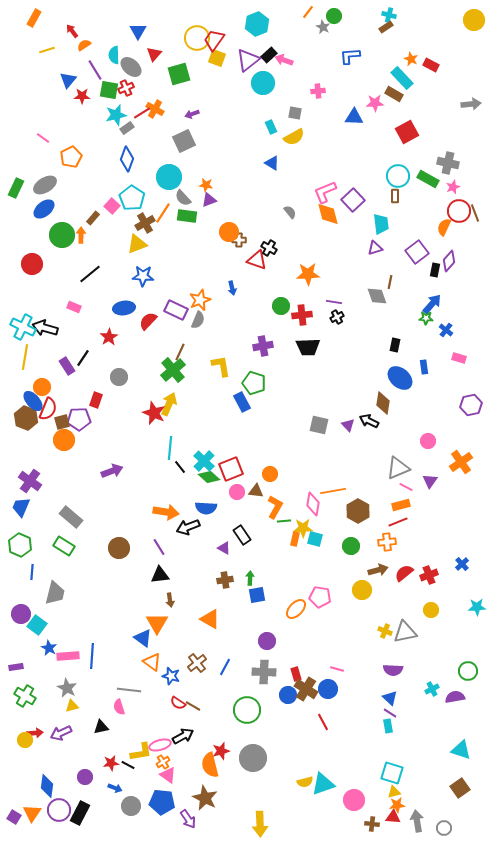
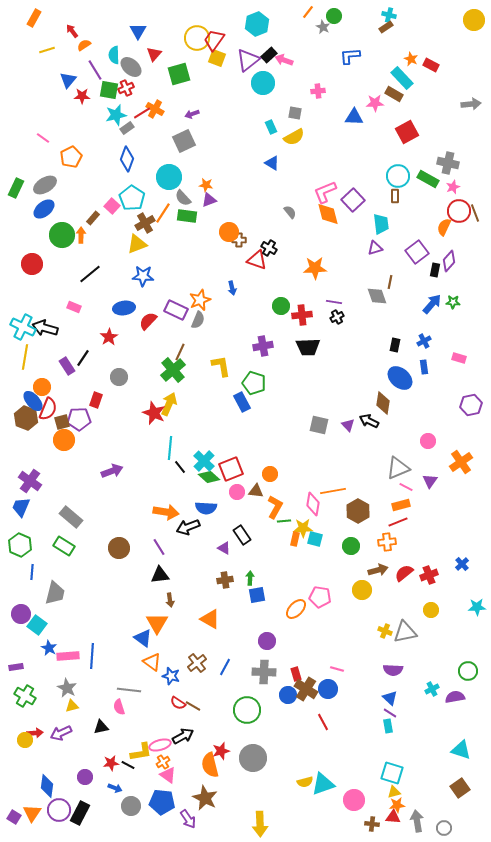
orange star at (308, 274): moved 7 px right, 6 px up
green star at (426, 318): moved 27 px right, 16 px up
blue cross at (446, 330): moved 22 px left, 11 px down; rotated 24 degrees clockwise
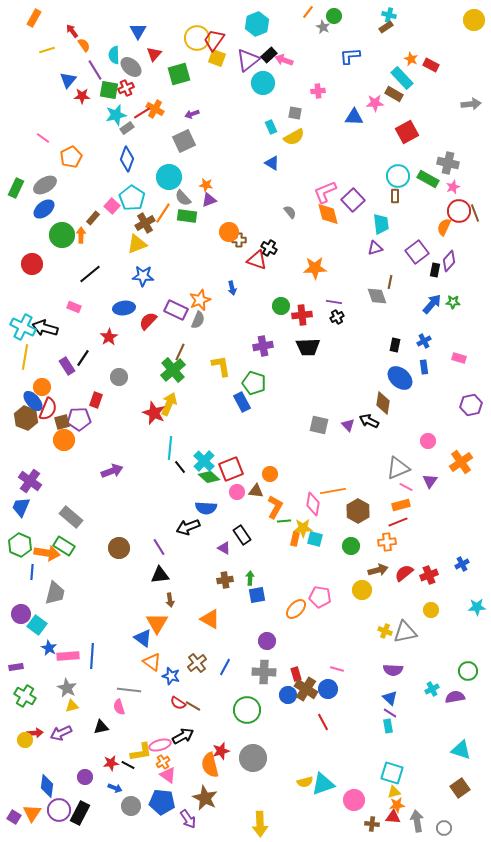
orange semicircle at (84, 45): rotated 88 degrees clockwise
orange arrow at (166, 512): moved 119 px left, 41 px down
blue cross at (462, 564): rotated 16 degrees clockwise
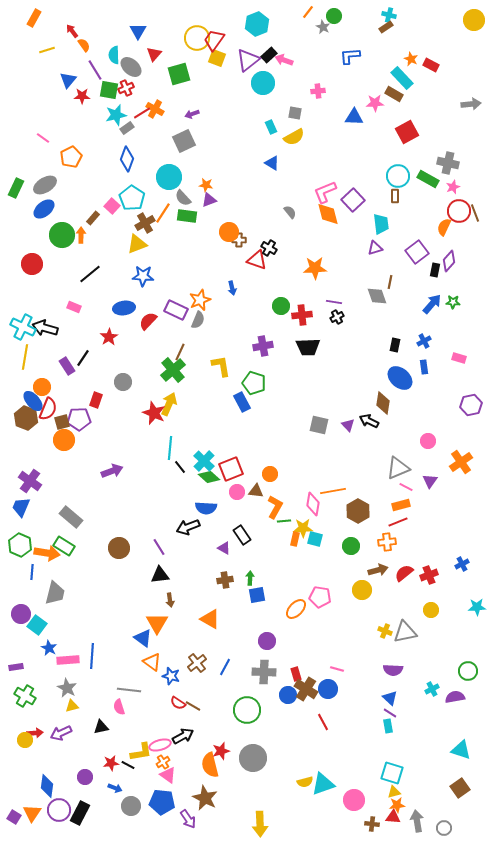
gray circle at (119, 377): moved 4 px right, 5 px down
pink rectangle at (68, 656): moved 4 px down
